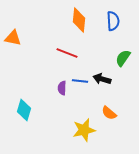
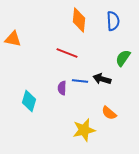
orange triangle: moved 1 px down
cyan diamond: moved 5 px right, 9 px up
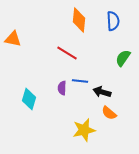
red line: rotated 10 degrees clockwise
black arrow: moved 13 px down
cyan diamond: moved 2 px up
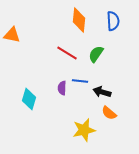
orange triangle: moved 1 px left, 4 px up
green semicircle: moved 27 px left, 4 px up
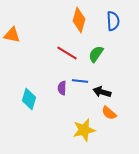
orange diamond: rotated 10 degrees clockwise
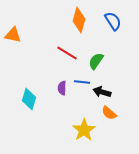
blue semicircle: rotated 30 degrees counterclockwise
orange triangle: moved 1 px right
green semicircle: moved 7 px down
blue line: moved 2 px right, 1 px down
yellow star: rotated 20 degrees counterclockwise
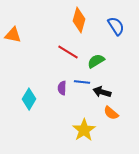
blue semicircle: moved 3 px right, 5 px down
red line: moved 1 px right, 1 px up
green semicircle: rotated 24 degrees clockwise
cyan diamond: rotated 15 degrees clockwise
orange semicircle: moved 2 px right
